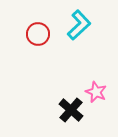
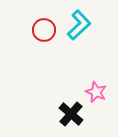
red circle: moved 6 px right, 4 px up
black cross: moved 4 px down
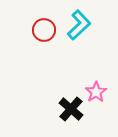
pink star: rotated 15 degrees clockwise
black cross: moved 5 px up
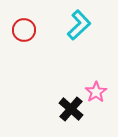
red circle: moved 20 px left
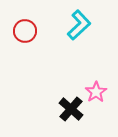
red circle: moved 1 px right, 1 px down
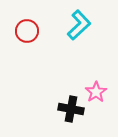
red circle: moved 2 px right
black cross: rotated 30 degrees counterclockwise
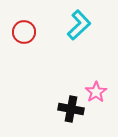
red circle: moved 3 px left, 1 px down
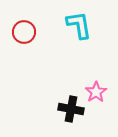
cyan L-shape: rotated 56 degrees counterclockwise
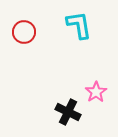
black cross: moved 3 px left, 3 px down; rotated 15 degrees clockwise
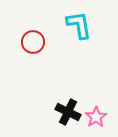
red circle: moved 9 px right, 10 px down
pink star: moved 25 px down
